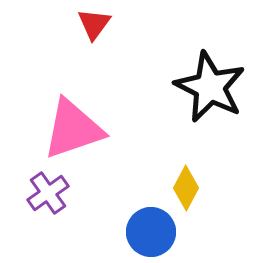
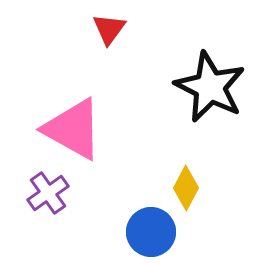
red triangle: moved 15 px right, 5 px down
pink triangle: rotated 48 degrees clockwise
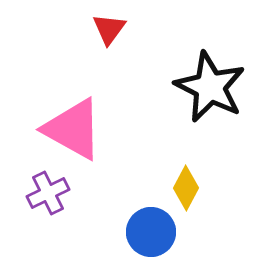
purple cross: rotated 9 degrees clockwise
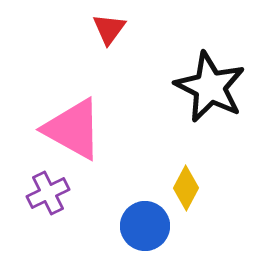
blue circle: moved 6 px left, 6 px up
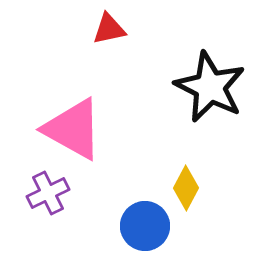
red triangle: rotated 42 degrees clockwise
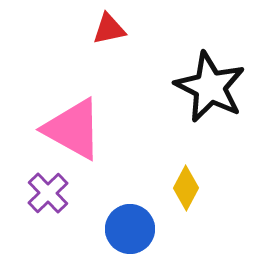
purple cross: rotated 18 degrees counterclockwise
blue circle: moved 15 px left, 3 px down
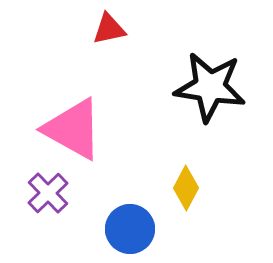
black star: rotated 18 degrees counterclockwise
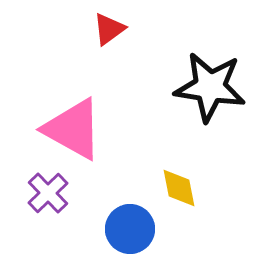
red triangle: rotated 24 degrees counterclockwise
yellow diamond: moved 7 px left; rotated 39 degrees counterclockwise
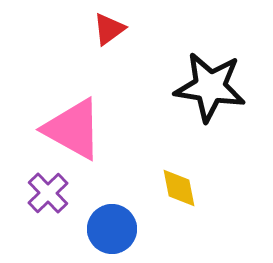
blue circle: moved 18 px left
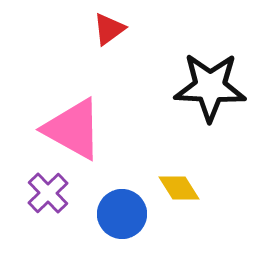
black star: rotated 6 degrees counterclockwise
yellow diamond: rotated 21 degrees counterclockwise
blue circle: moved 10 px right, 15 px up
